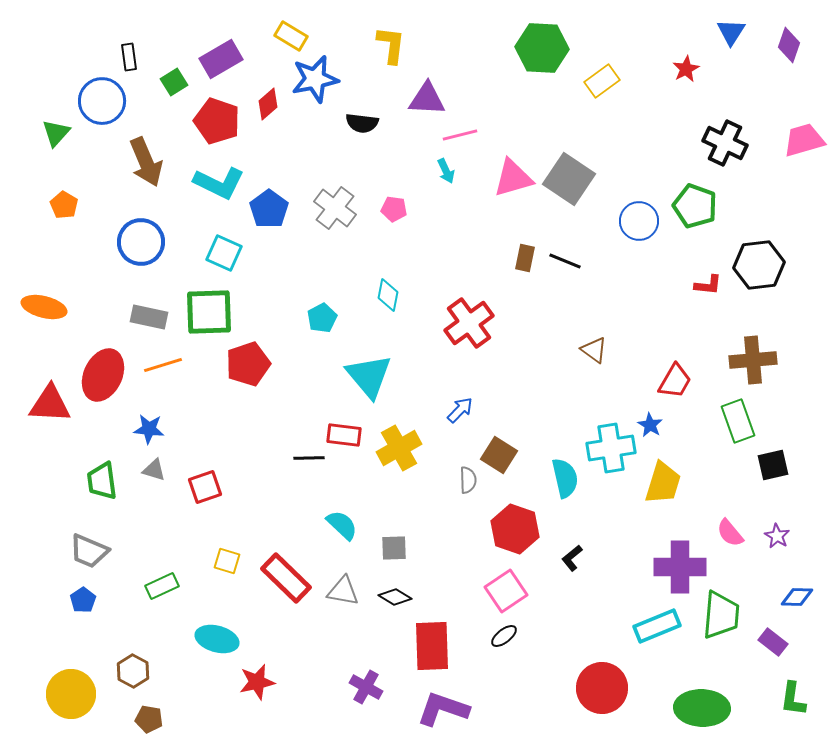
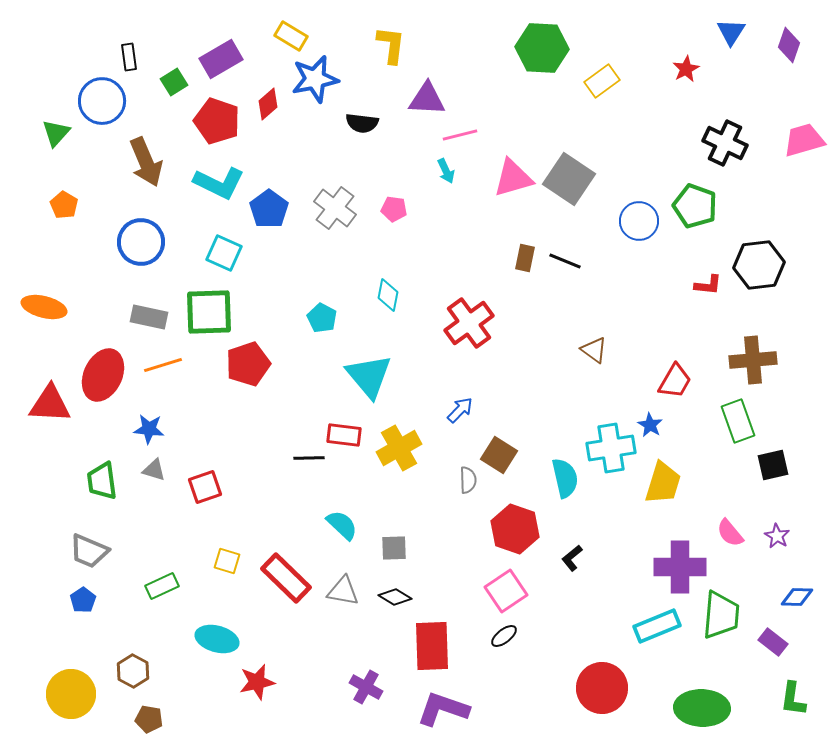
cyan pentagon at (322, 318): rotated 16 degrees counterclockwise
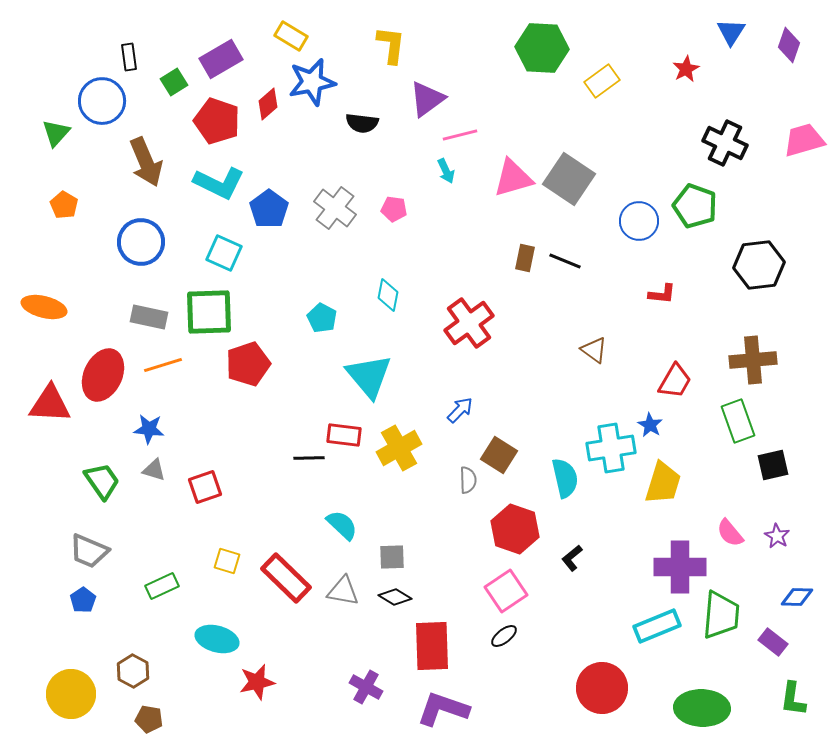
blue star at (315, 79): moved 3 px left, 3 px down
purple triangle at (427, 99): rotated 39 degrees counterclockwise
red L-shape at (708, 285): moved 46 px left, 9 px down
green trapezoid at (102, 481): rotated 153 degrees clockwise
gray square at (394, 548): moved 2 px left, 9 px down
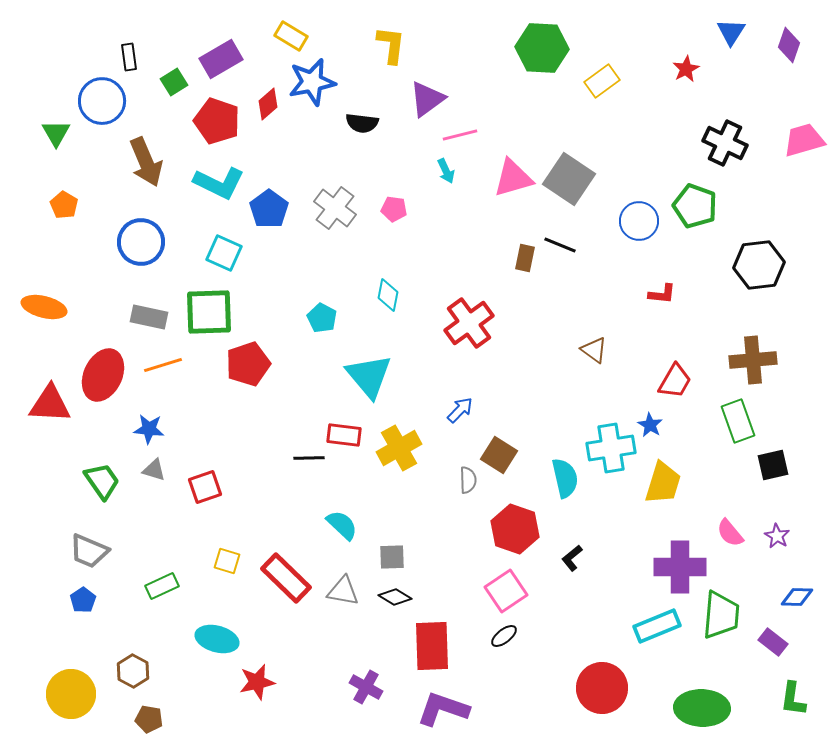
green triangle at (56, 133): rotated 12 degrees counterclockwise
black line at (565, 261): moved 5 px left, 16 px up
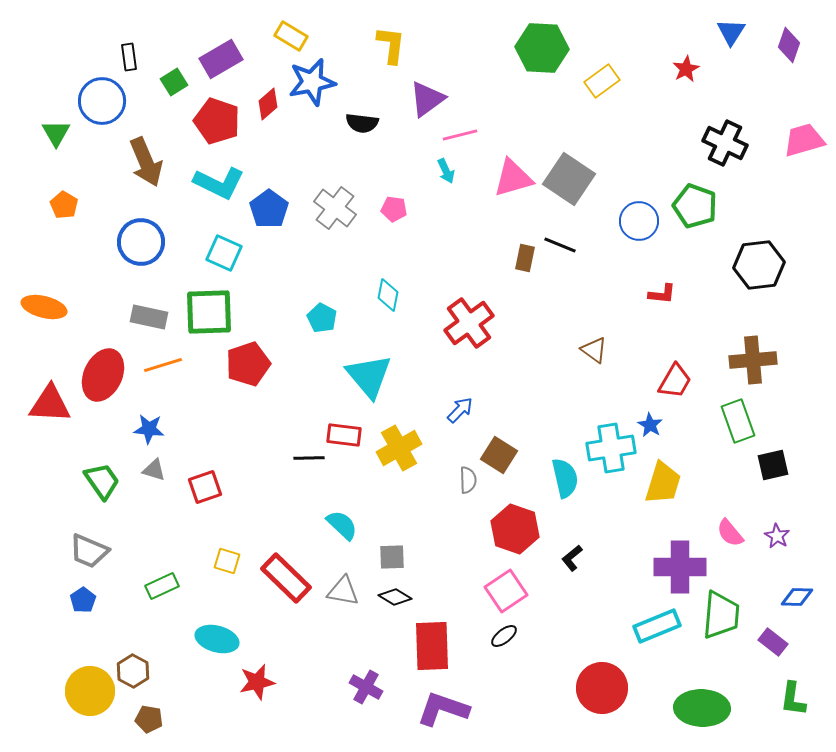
yellow circle at (71, 694): moved 19 px right, 3 px up
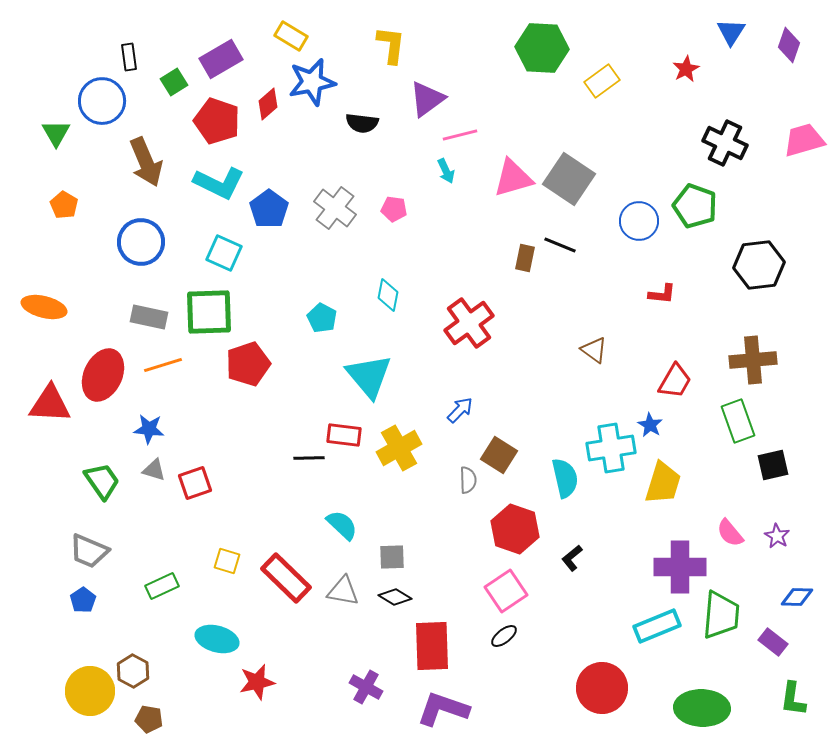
red square at (205, 487): moved 10 px left, 4 px up
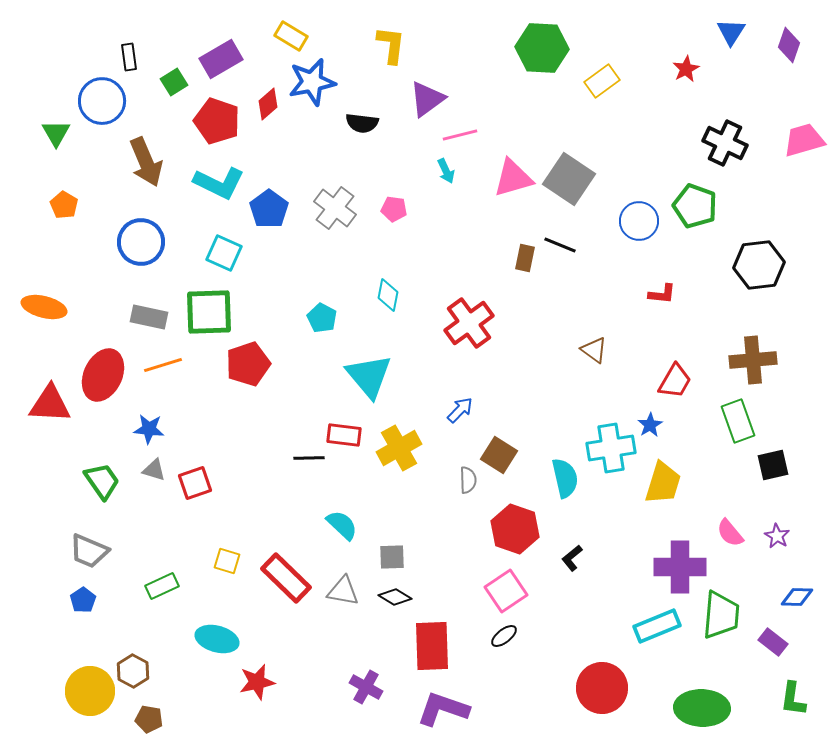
blue star at (650, 425): rotated 10 degrees clockwise
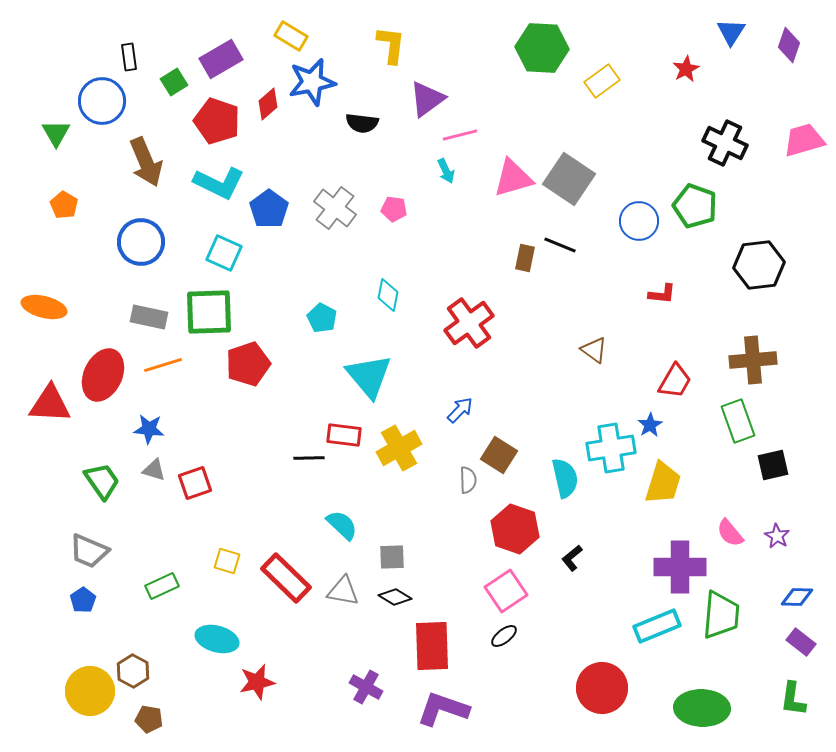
purple rectangle at (773, 642): moved 28 px right
